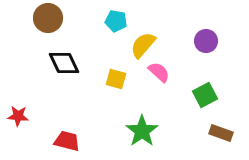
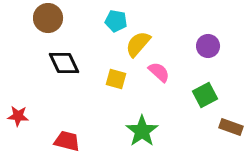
purple circle: moved 2 px right, 5 px down
yellow semicircle: moved 5 px left, 1 px up
brown rectangle: moved 10 px right, 6 px up
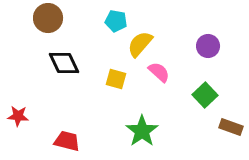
yellow semicircle: moved 2 px right
green square: rotated 15 degrees counterclockwise
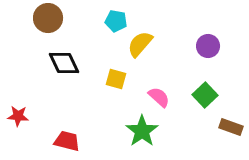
pink semicircle: moved 25 px down
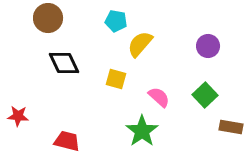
brown rectangle: rotated 10 degrees counterclockwise
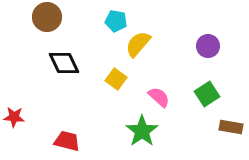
brown circle: moved 1 px left, 1 px up
yellow semicircle: moved 2 px left
yellow square: rotated 20 degrees clockwise
green square: moved 2 px right, 1 px up; rotated 10 degrees clockwise
red star: moved 4 px left, 1 px down
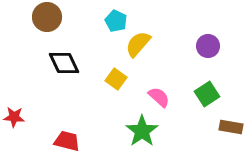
cyan pentagon: rotated 15 degrees clockwise
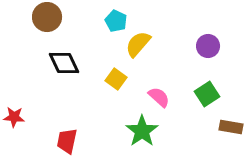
red trapezoid: rotated 92 degrees counterclockwise
